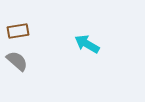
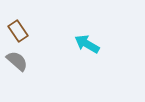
brown rectangle: rotated 65 degrees clockwise
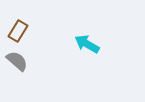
brown rectangle: rotated 65 degrees clockwise
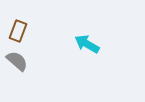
brown rectangle: rotated 10 degrees counterclockwise
